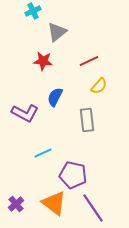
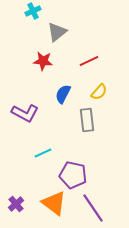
yellow semicircle: moved 6 px down
blue semicircle: moved 8 px right, 3 px up
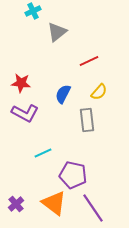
red star: moved 22 px left, 22 px down
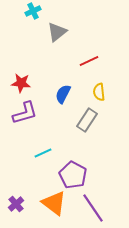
yellow semicircle: rotated 132 degrees clockwise
purple L-shape: rotated 44 degrees counterclockwise
gray rectangle: rotated 40 degrees clockwise
purple pentagon: rotated 16 degrees clockwise
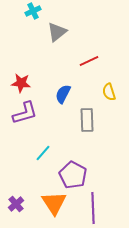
yellow semicircle: moved 10 px right; rotated 12 degrees counterclockwise
gray rectangle: rotated 35 degrees counterclockwise
cyan line: rotated 24 degrees counterclockwise
orange triangle: rotated 20 degrees clockwise
purple line: rotated 32 degrees clockwise
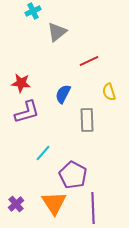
purple L-shape: moved 2 px right, 1 px up
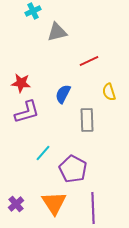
gray triangle: rotated 25 degrees clockwise
purple pentagon: moved 6 px up
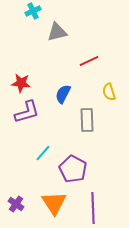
purple cross: rotated 14 degrees counterclockwise
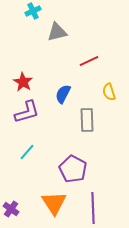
red star: moved 2 px right, 1 px up; rotated 24 degrees clockwise
cyan line: moved 16 px left, 1 px up
purple cross: moved 5 px left, 5 px down
